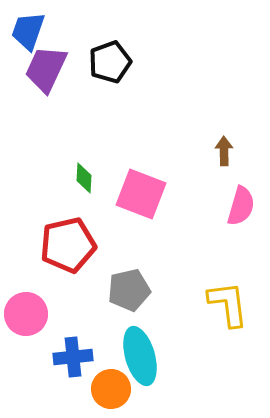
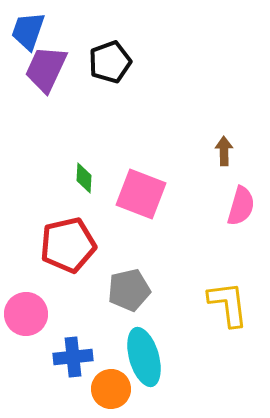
cyan ellipse: moved 4 px right, 1 px down
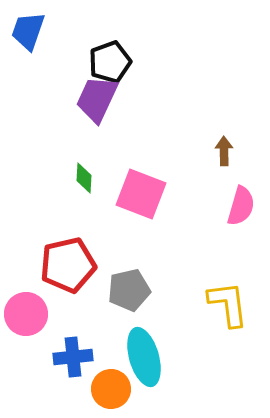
purple trapezoid: moved 51 px right, 30 px down
red pentagon: moved 20 px down
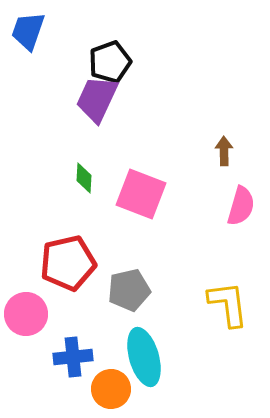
red pentagon: moved 2 px up
